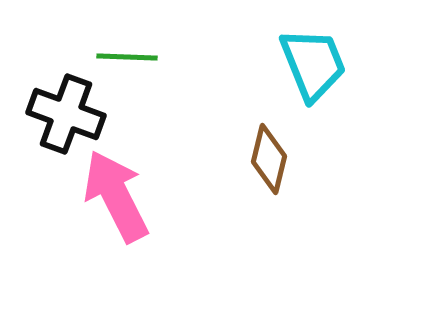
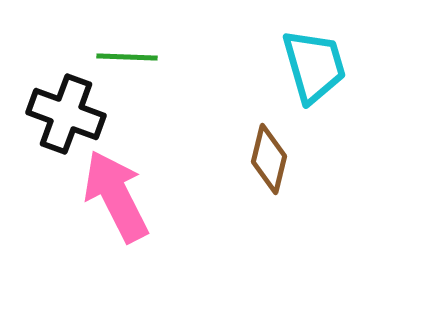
cyan trapezoid: moved 1 px right, 2 px down; rotated 6 degrees clockwise
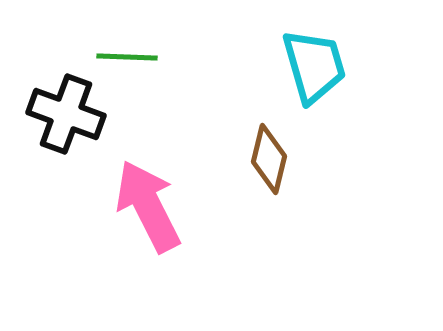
pink arrow: moved 32 px right, 10 px down
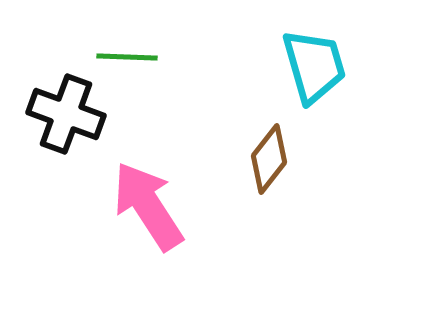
brown diamond: rotated 24 degrees clockwise
pink arrow: rotated 6 degrees counterclockwise
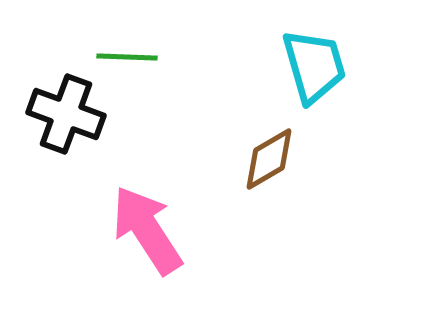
brown diamond: rotated 22 degrees clockwise
pink arrow: moved 1 px left, 24 px down
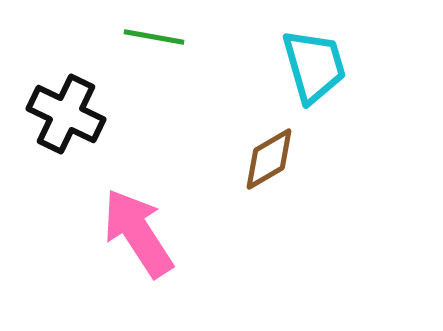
green line: moved 27 px right, 20 px up; rotated 8 degrees clockwise
black cross: rotated 6 degrees clockwise
pink arrow: moved 9 px left, 3 px down
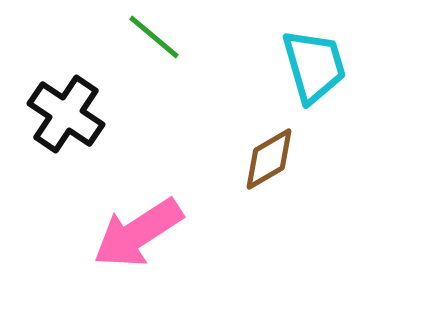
green line: rotated 30 degrees clockwise
black cross: rotated 8 degrees clockwise
pink arrow: rotated 90 degrees counterclockwise
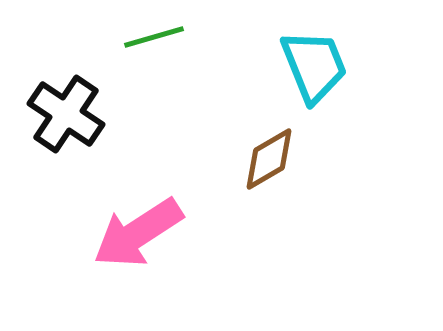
green line: rotated 56 degrees counterclockwise
cyan trapezoid: rotated 6 degrees counterclockwise
